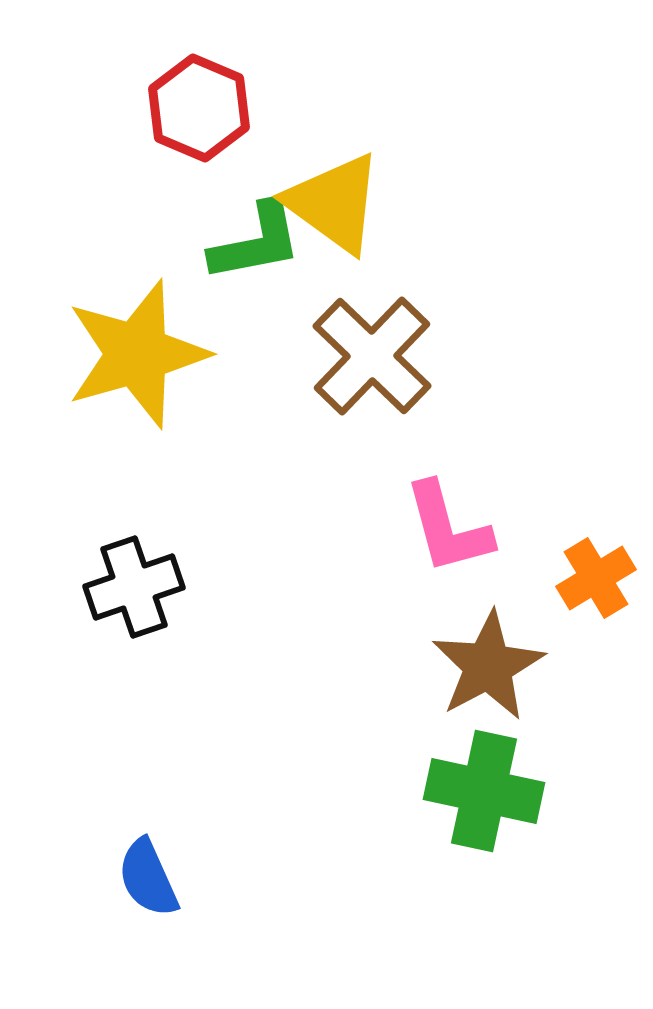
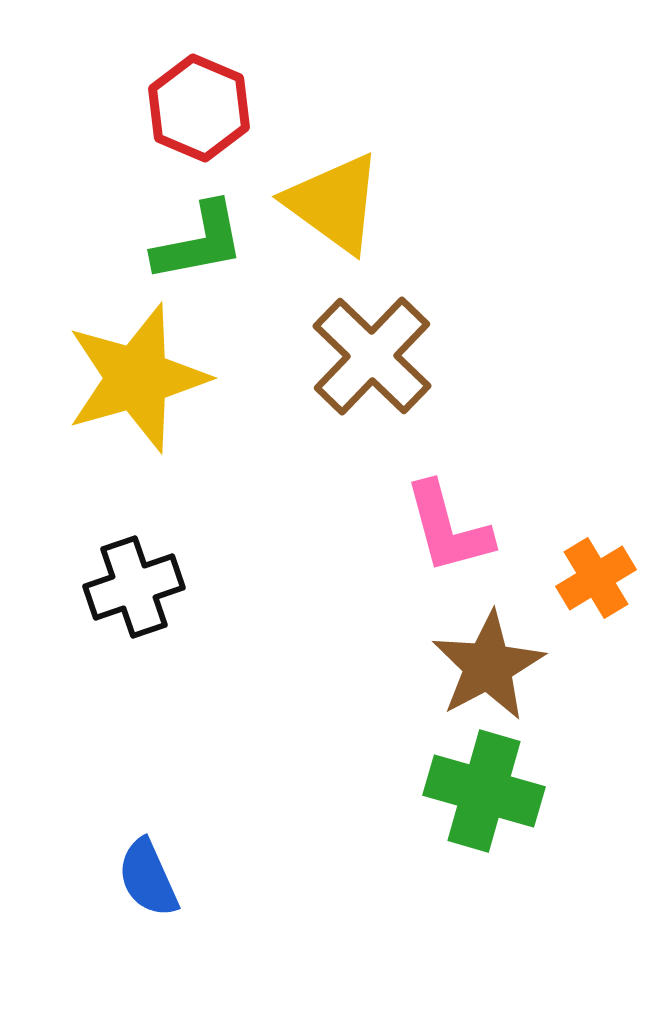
green L-shape: moved 57 px left
yellow star: moved 24 px down
green cross: rotated 4 degrees clockwise
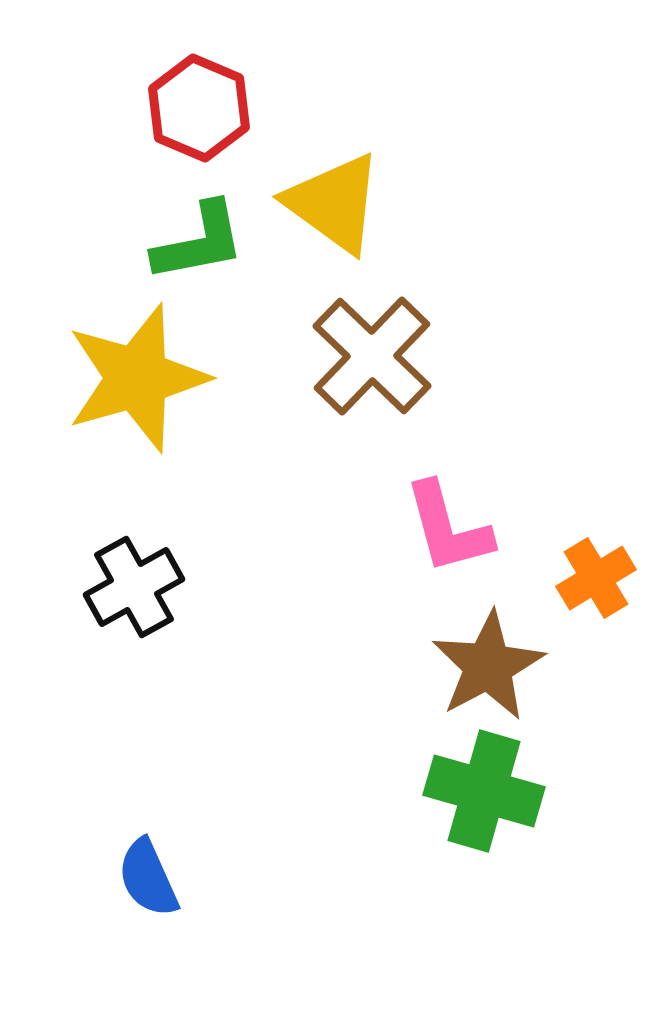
black cross: rotated 10 degrees counterclockwise
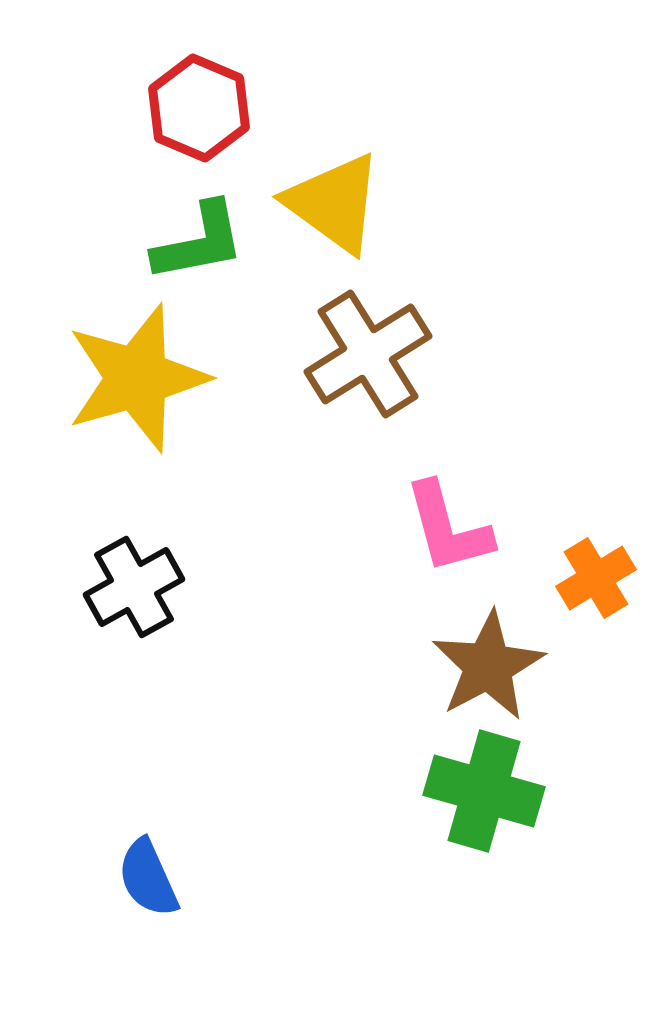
brown cross: moved 4 px left, 2 px up; rotated 14 degrees clockwise
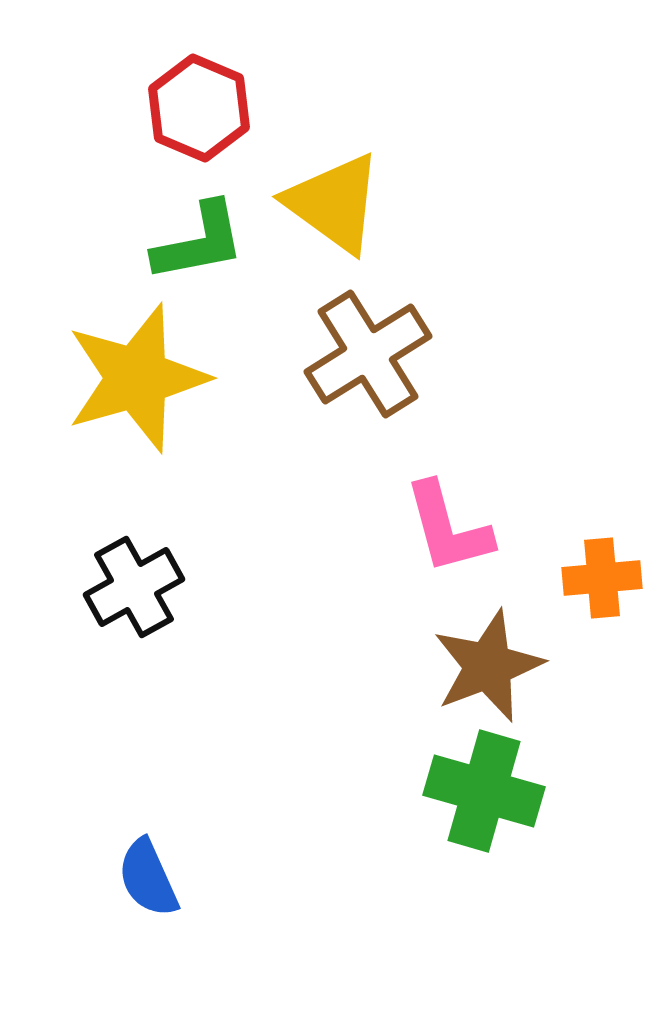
orange cross: moved 6 px right; rotated 26 degrees clockwise
brown star: rotated 7 degrees clockwise
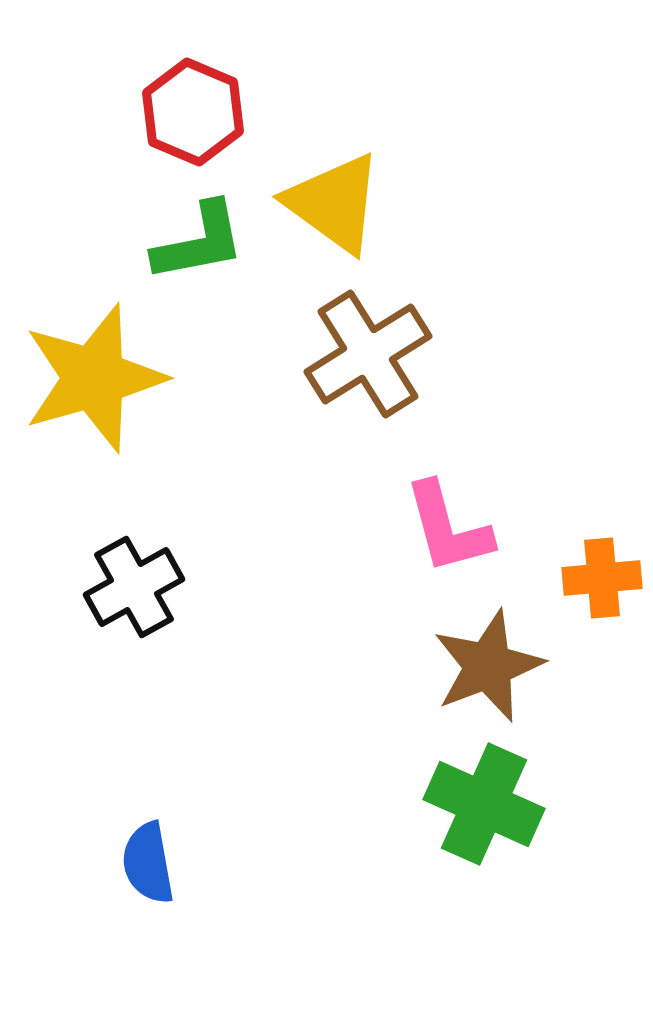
red hexagon: moved 6 px left, 4 px down
yellow star: moved 43 px left
green cross: moved 13 px down; rotated 8 degrees clockwise
blue semicircle: moved 15 px up; rotated 14 degrees clockwise
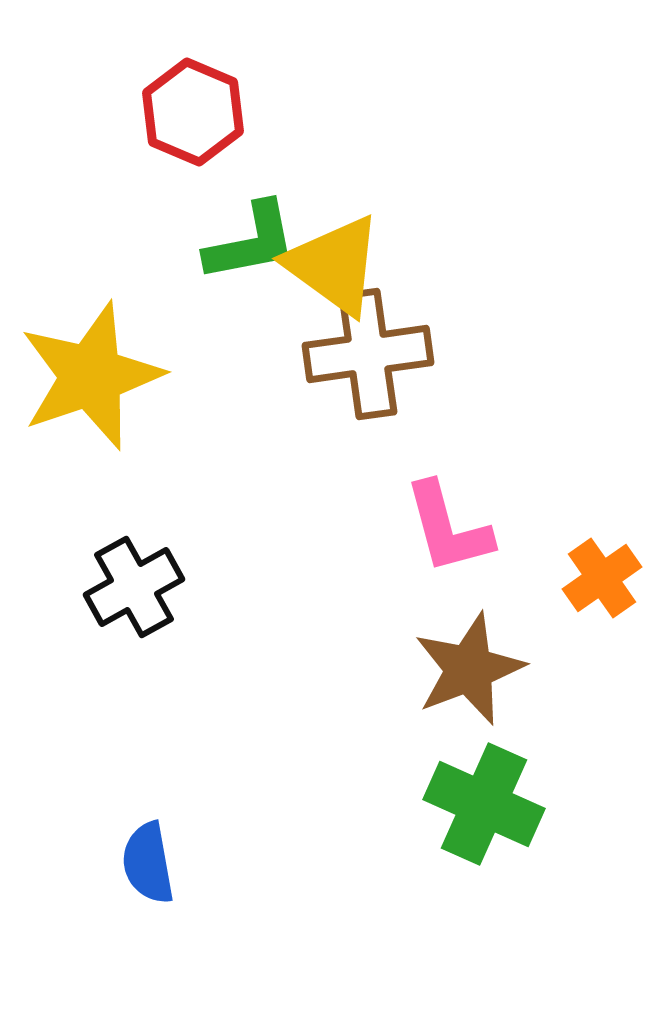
yellow triangle: moved 62 px down
green L-shape: moved 52 px right
brown cross: rotated 24 degrees clockwise
yellow star: moved 3 px left, 2 px up; rotated 3 degrees counterclockwise
orange cross: rotated 30 degrees counterclockwise
brown star: moved 19 px left, 3 px down
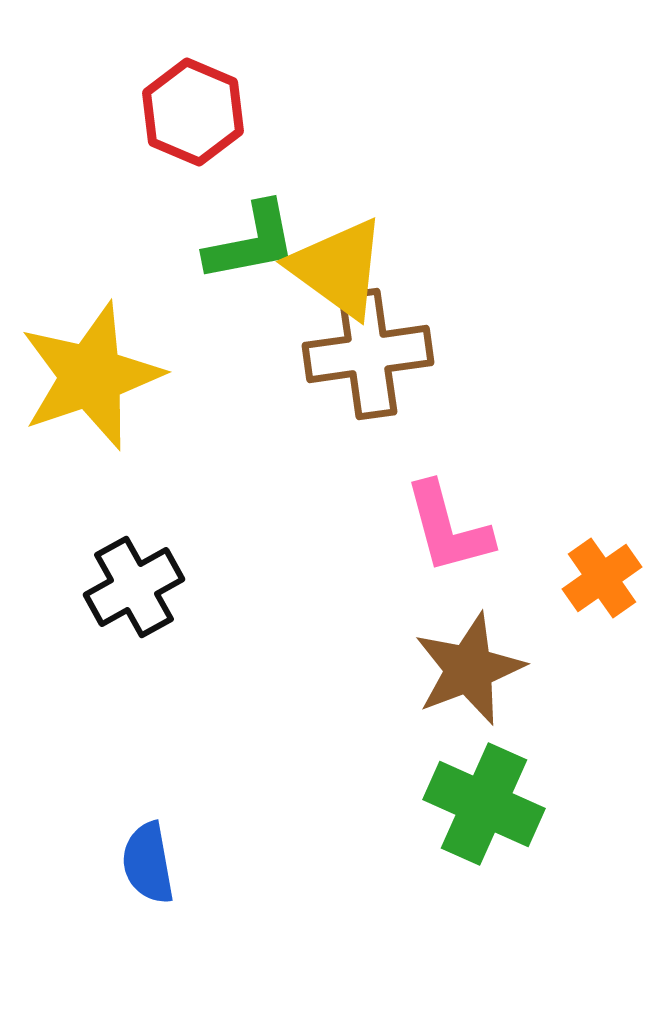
yellow triangle: moved 4 px right, 3 px down
